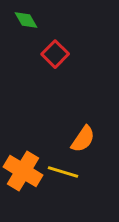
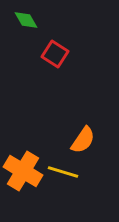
red square: rotated 12 degrees counterclockwise
orange semicircle: moved 1 px down
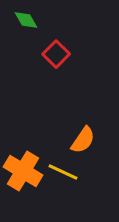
red square: moved 1 px right; rotated 12 degrees clockwise
yellow line: rotated 8 degrees clockwise
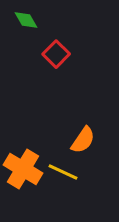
orange cross: moved 2 px up
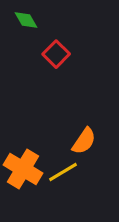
orange semicircle: moved 1 px right, 1 px down
yellow line: rotated 56 degrees counterclockwise
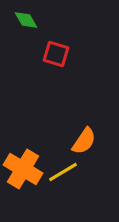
red square: rotated 28 degrees counterclockwise
